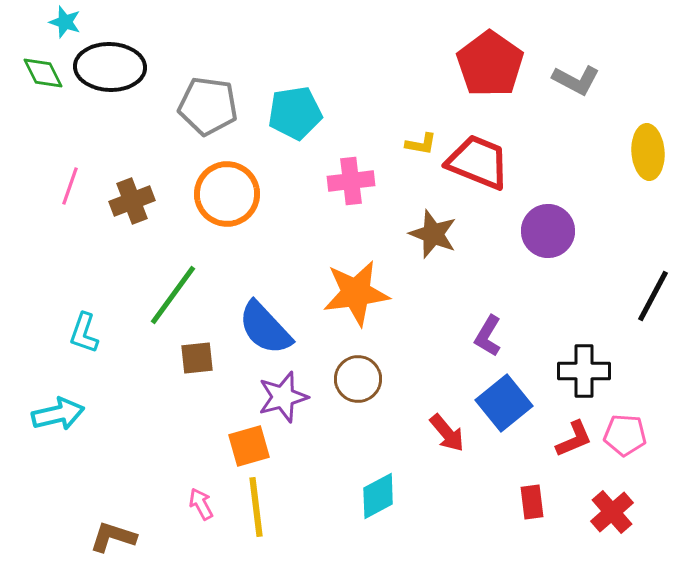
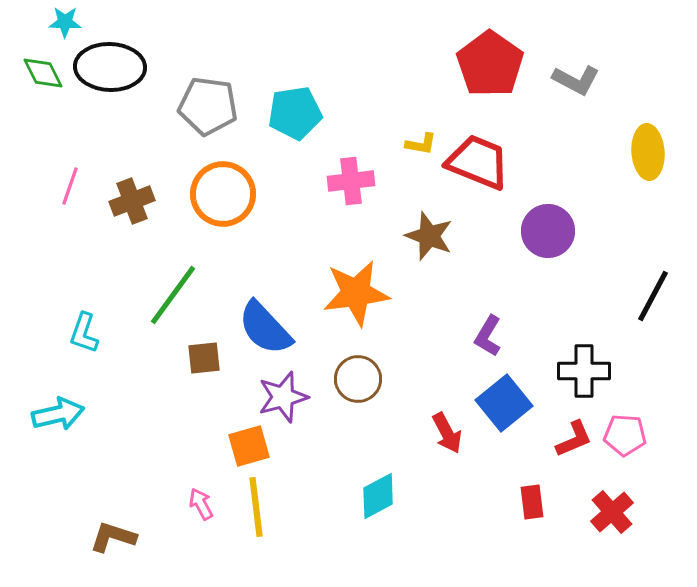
cyan star: rotated 16 degrees counterclockwise
orange circle: moved 4 px left
brown star: moved 4 px left, 2 px down
brown square: moved 7 px right
red arrow: rotated 12 degrees clockwise
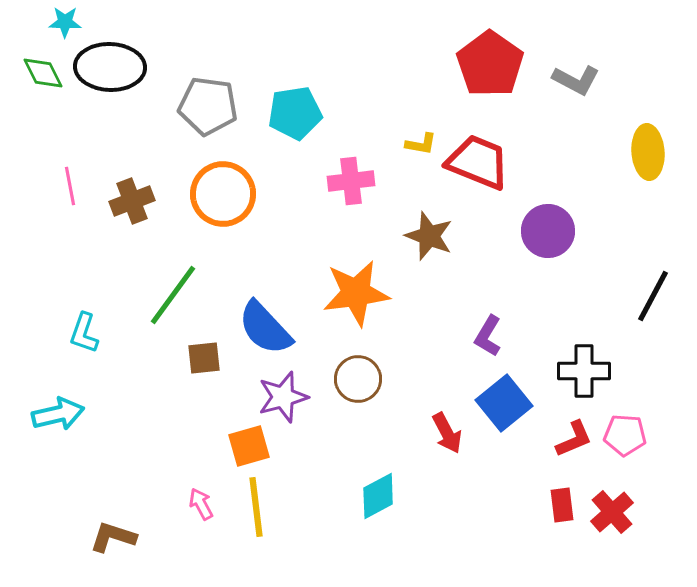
pink line: rotated 30 degrees counterclockwise
red rectangle: moved 30 px right, 3 px down
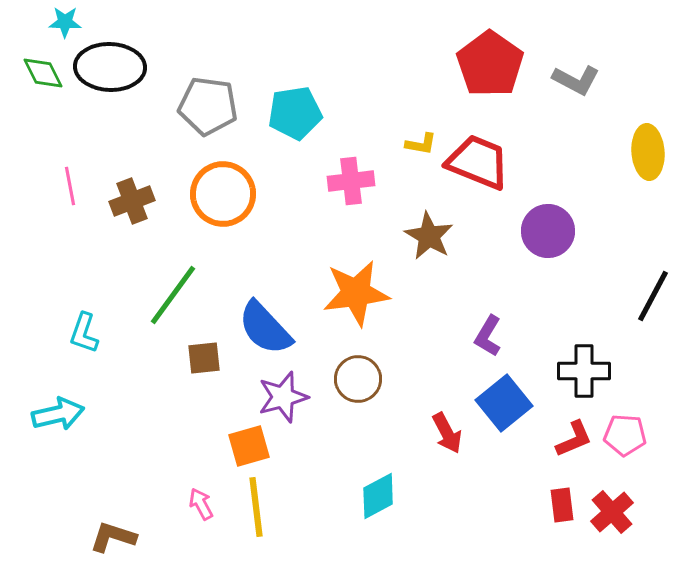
brown star: rotated 9 degrees clockwise
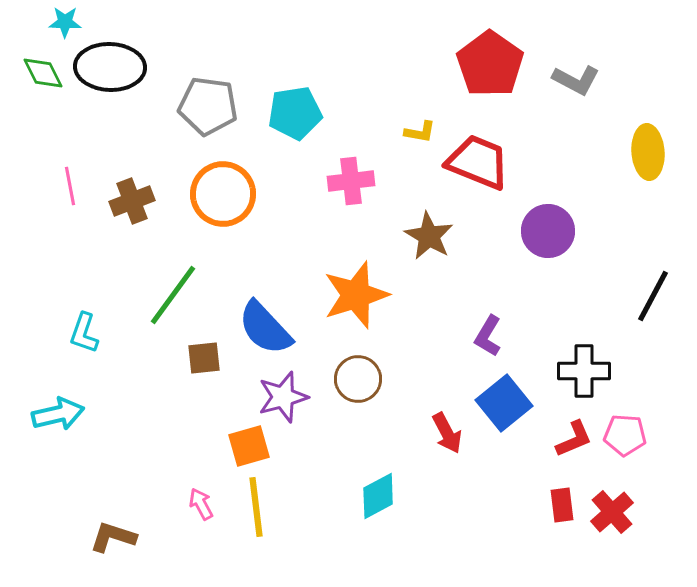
yellow L-shape: moved 1 px left, 12 px up
orange star: moved 2 px down; rotated 10 degrees counterclockwise
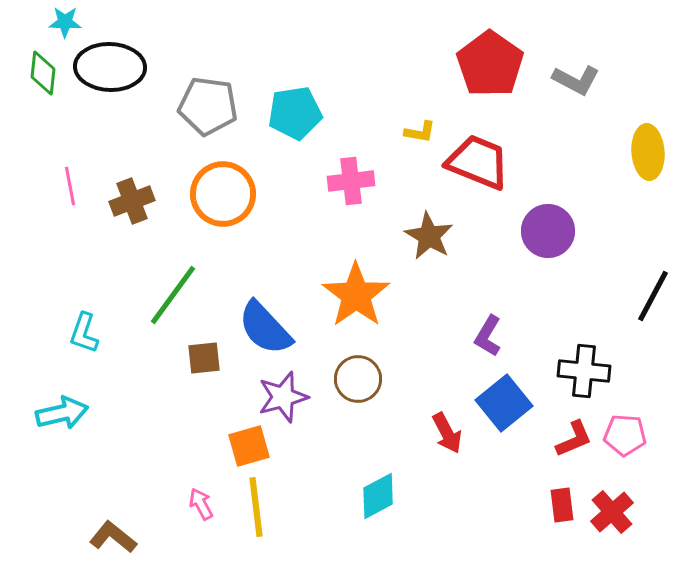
green diamond: rotated 33 degrees clockwise
orange star: rotated 18 degrees counterclockwise
black cross: rotated 6 degrees clockwise
cyan arrow: moved 4 px right, 1 px up
brown L-shape: rotated 21 degrees clockwise
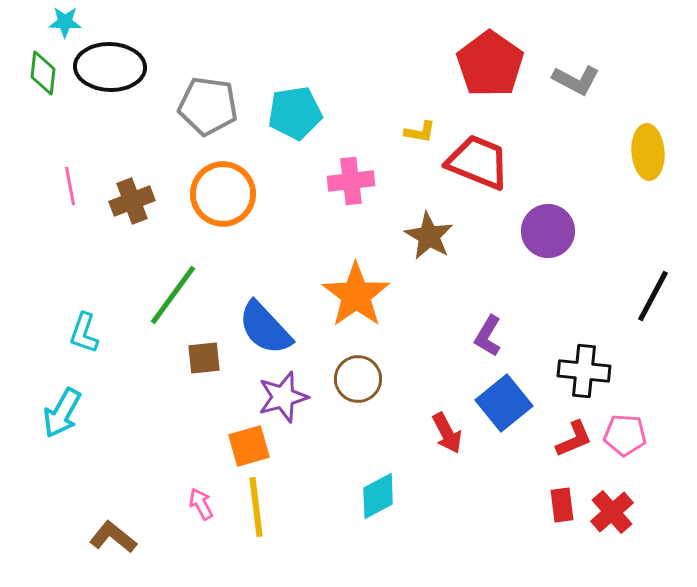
cyan arrow: rotated 132 degrees clockwise
